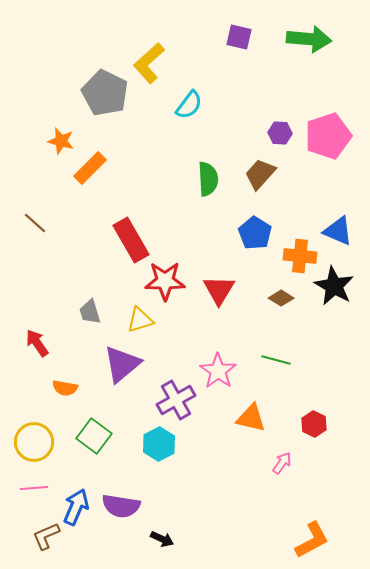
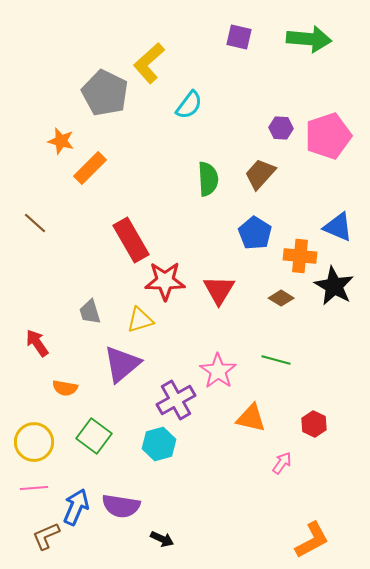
purple hexagon: moved 1 px right, 5 px up
blue triangle: moved 4 px up
cyan hexagon: rotated 12 degrees clockwise
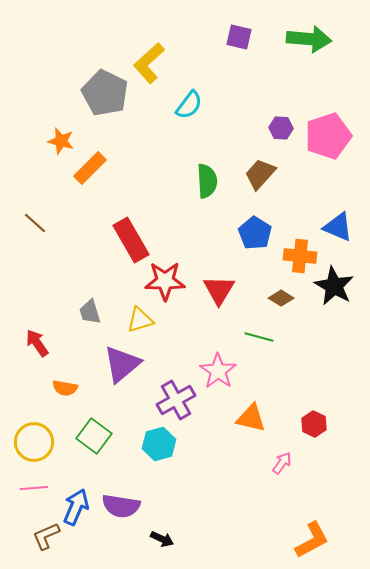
green semicircle: moved 1 px left, 2 px down
green line: moved 17 px left, 23 px up
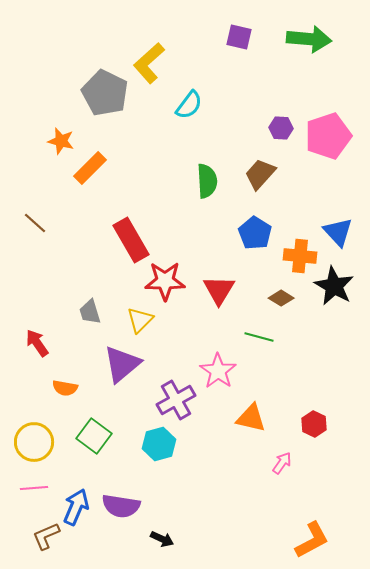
blue triangle: moved 5 px down; rotated 24 degrees clockwise
yellow triangle: rotated 28 degrees counterclockwise
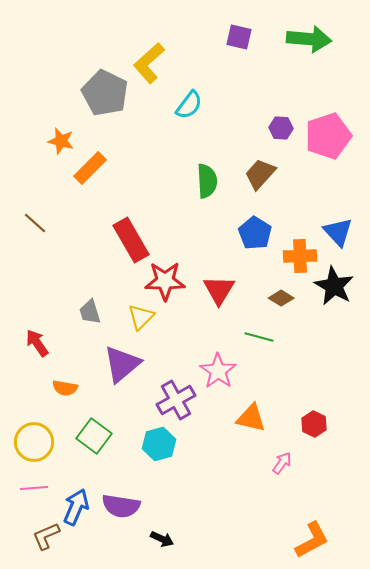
orange cross: rotated 8 degrees counterclockwise
yellow triangle: moved 1 px right, 3 px up
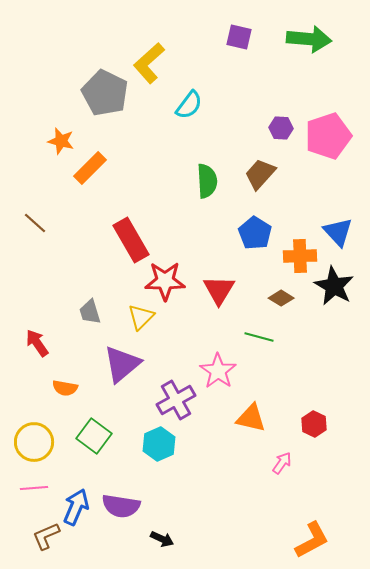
cyan hexagon: rotated 8 degrees counterclockwise
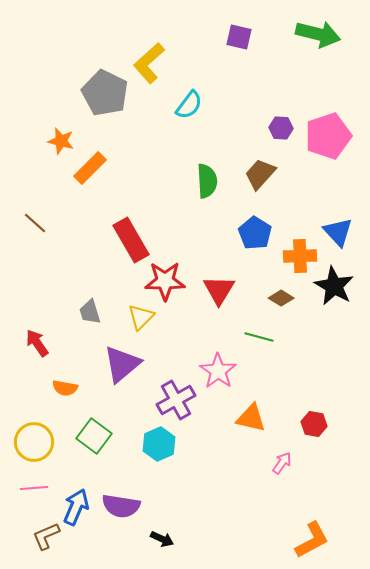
green arrow: moved 9 px right, 5 px up; rotated 9 degrees clockwise
red hexagon: rotated 15 degrees counterclockwise
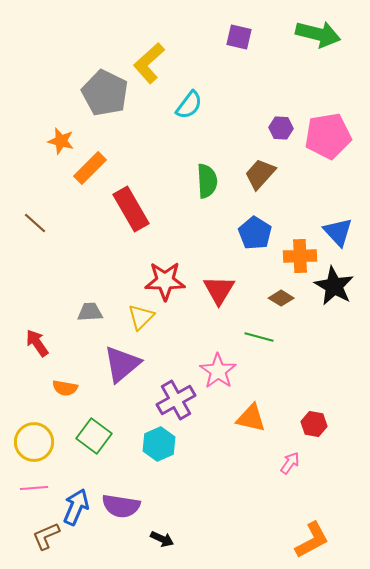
pink pentagon: rotated 9 degrees clockwise
red rectangle: moved 31 px up
gray trapezoid: rotated 104 degrees clockwise
pink arrow: moved 8 px right
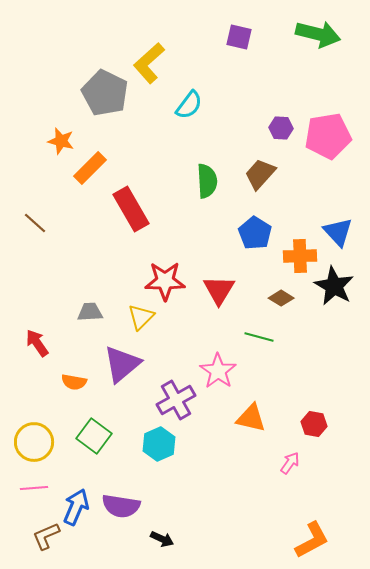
orange semicircle: moved 9 px right, 6 px up
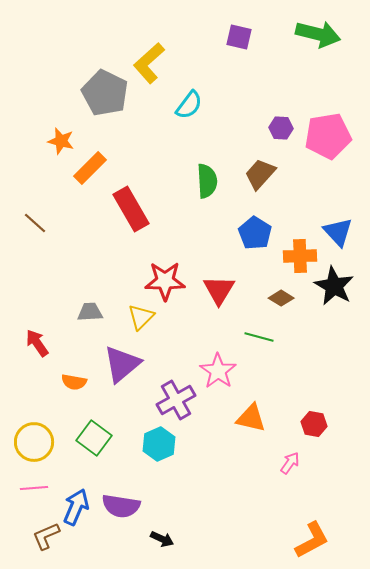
green square: moved 2 px down
